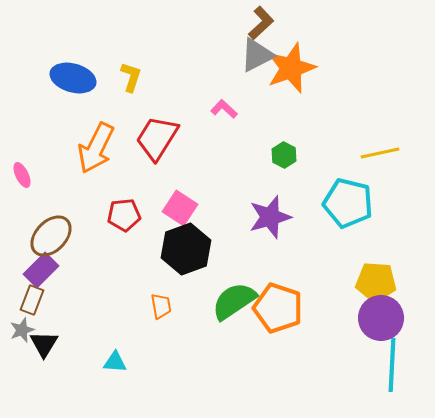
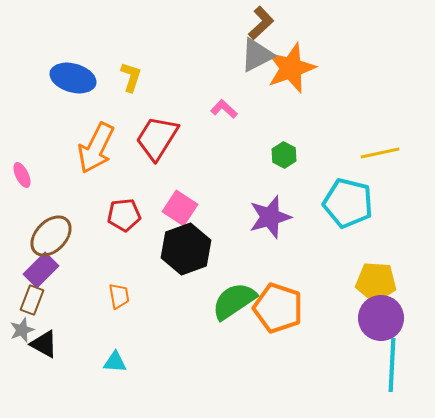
orange trapezoid: moved 42 px left, 10 px up
black triangle: rotated 32 degrees counterclockwise
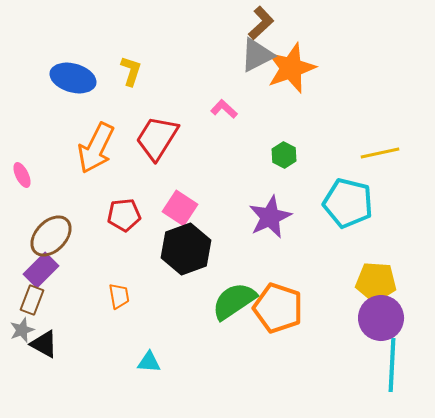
yellow L-shape: moved 6 px up
purple star: rotated 9 degrees counterclockwise
cyan triangle: moved 34 px right
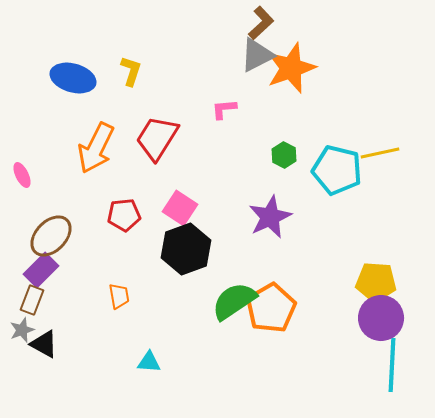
pink L-shape: rotated 48 degrees counterclockwise
cyan pentagon: moved 11 px left, 33 px up
orange pentagon: moved 7 px left; rotated 24 degrees clockwise
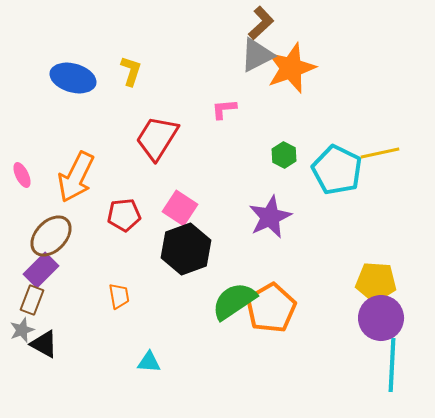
orange arrow: moved 20 px left, 29 px down
cyan pentagon: rotated 12 degrees clockwise
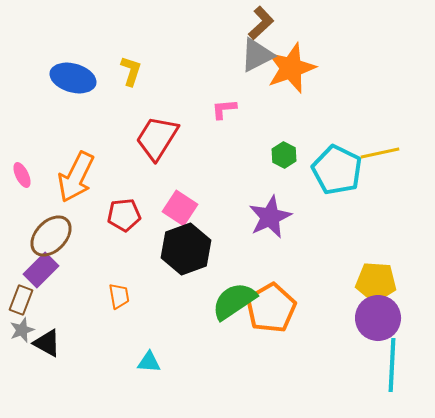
brown rectangle: moved 11 px left
purple circle: moved 3 px left
black triangle: moved 3 px right, 1 px up
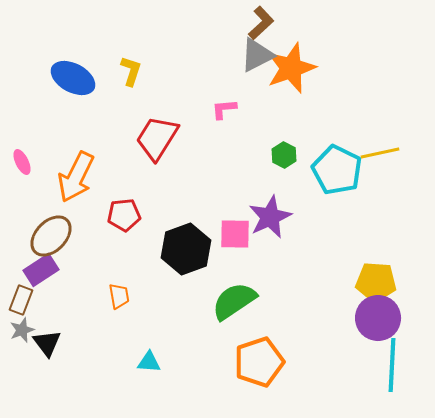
blue ellipse: rotated 12 degrees clockwise
pink ellipse: moved 13 px up
pink square: moved 55 px right, 26 px down; rotated 32 degrees counterclockwise
purple rectangle: rotated 12 degrees clockwise
orange pentagon: moved 12 px left, 54 px down; rotated 12 degrees clockwise
black triangle: rotated 24 degrees clockwise
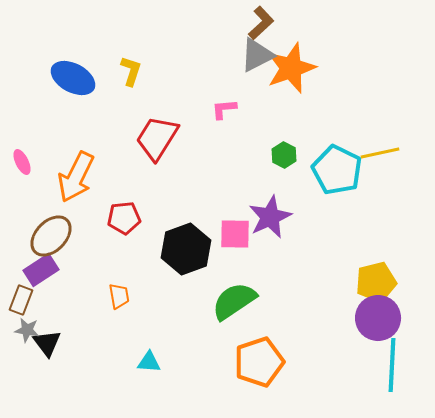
red pentagon: moved 3 px down
yellow pentagon: rotated 18 degrees counterclockwise
gray star: moved 5 px right; rotated 30 degrees clockwise
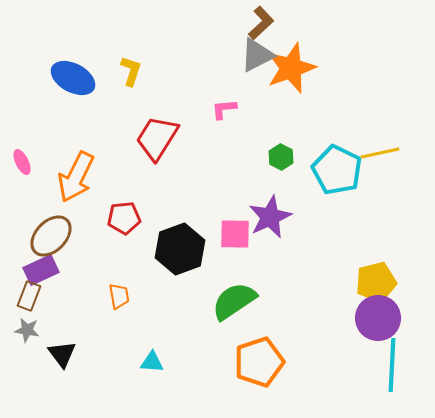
green hexagon: moved 3 px left, 2 px down
black hexagon: moved 6 px left
purple rectangle: rotated 8 degrees clockwise
brown rectangle: moved 8 px right, 4 px up
black triangle: moved 15 px right, 11 px down
cyan triangle: moved 3 px right
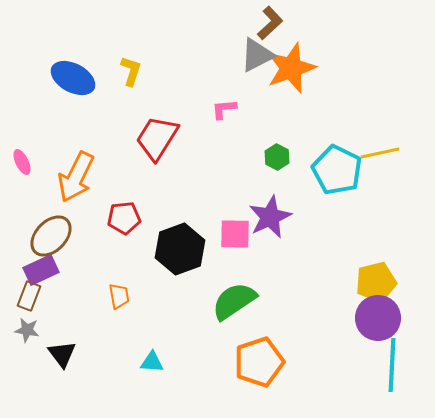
brown L-shape: moved 9 px right
green hexagon: moved 4 px left
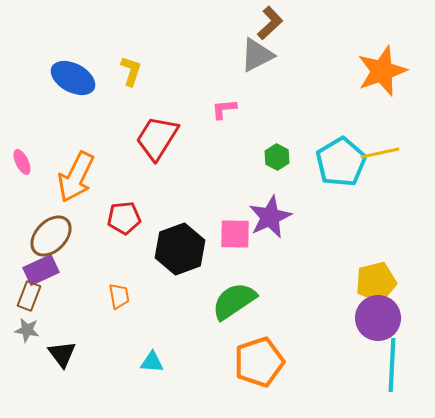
orange star: moved 91 px right, 3 px down
cyan pentagon: moved 4 px right, 8 px up; rotated 15 degrees clockwise
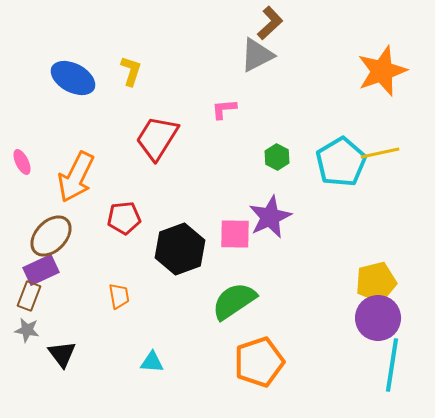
cyan line: rotated 6 degrees clockwise
